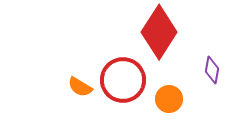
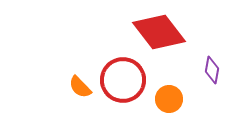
red diamond: rotated 70 degrees counterclockwise
orange semicircle: rotated 15 degrees clockwise
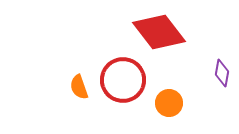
purple diamond: moved 10 px right, 3 px down
orange semicircle: moved 1 px left; rotated 25 degrees clockwise
orange circle: moved 4 px down
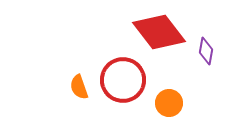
purple diamond: moved 16 px left, 22 px up
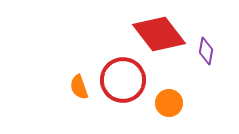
red diamond: moved 2 px down
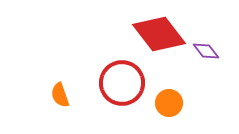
purple diamond: rotated 48 degrees counterclockwise
red circle: moved 1 px left, 3 px down
orange semicircle: moved 19 px left, 8 px down
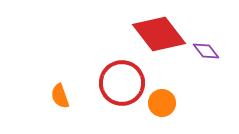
orange semicircle: moved 1 px down
orange circle: moved 7 px left
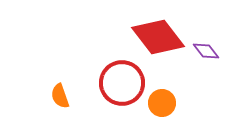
red diamond: moved 1 px left, 3 px down
